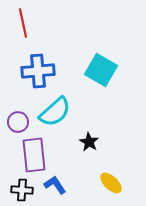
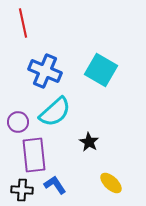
blue cross: moved 7 px right; rotated 28 degrees clockwise
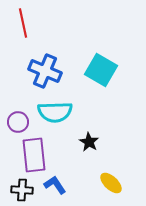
cyan semicircle: rotated 40 degrees clockwise
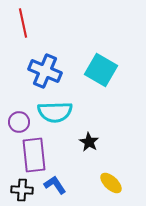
purple circle: moved 1 px right
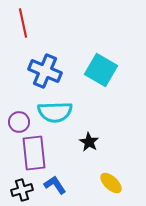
purple rectangle: moved 2 px up
black cross: rotated 20 degrees counterclockwise
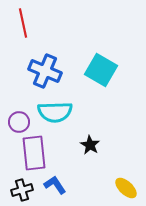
black star: moved 1 px right, 3 px down
yellow ellipse: moved 15 px right, 5 px down
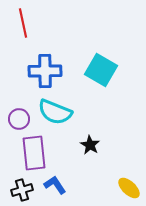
blue cross: rotated 24 degrees counterclockwise
cyan semicircle: rotated 24 degrees clockwise
purple circle: moved 3 px up
yellow ellipse: moved 3 px right
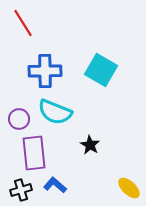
red line: rotated 20 degrees counterclockwise
blue L-shape: rotated 15 degrees counterclockwise
black cross: moved 1 px left
